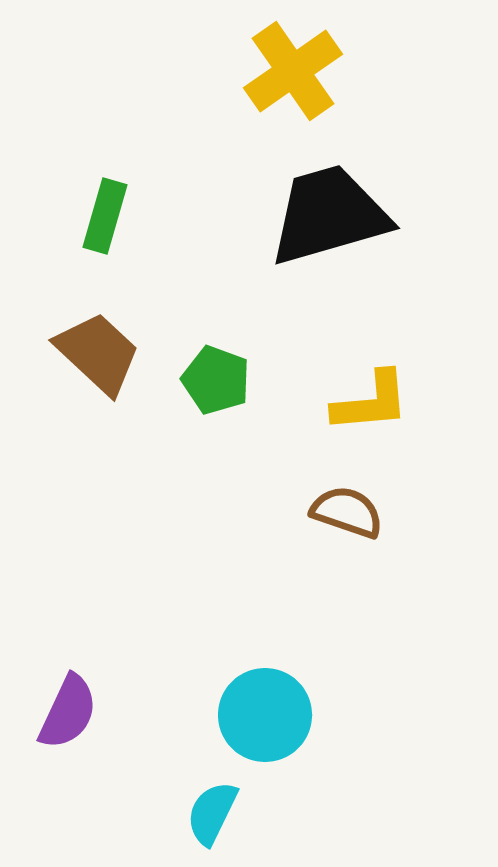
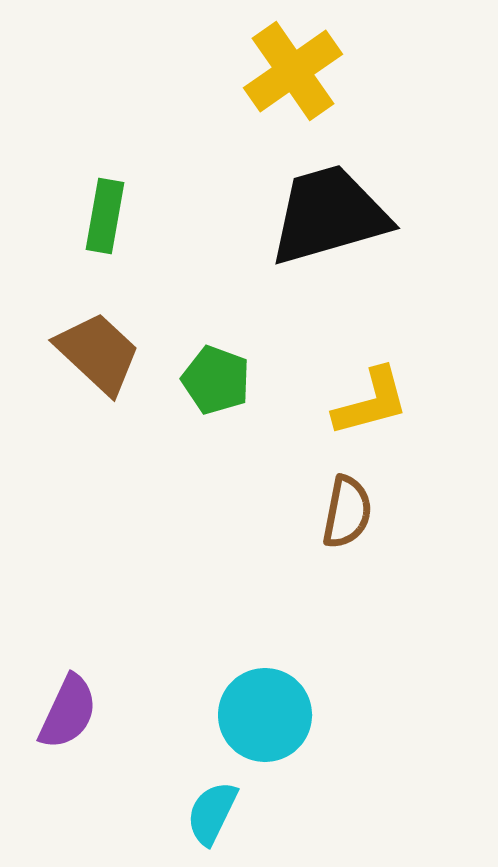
green rectangle: rotated 6 degrees counterclockwise
yellow L-shape: rotated 10 degrees counterclockwise
brown semicircle: rotated 82 degrees clockwise
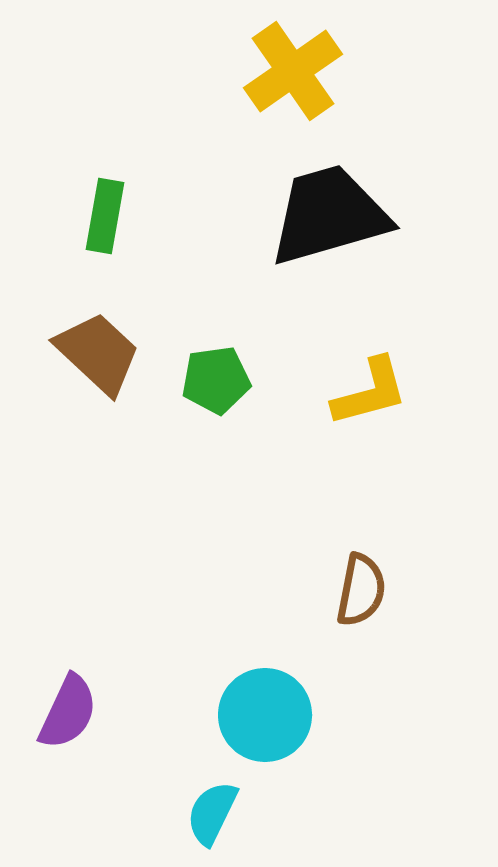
green pentagon: rotated 28 degrees counterclockwise
yellow L-shape: moved 1 px left, 10 px up
brown semicircle: moved 14 px right, 78 px down
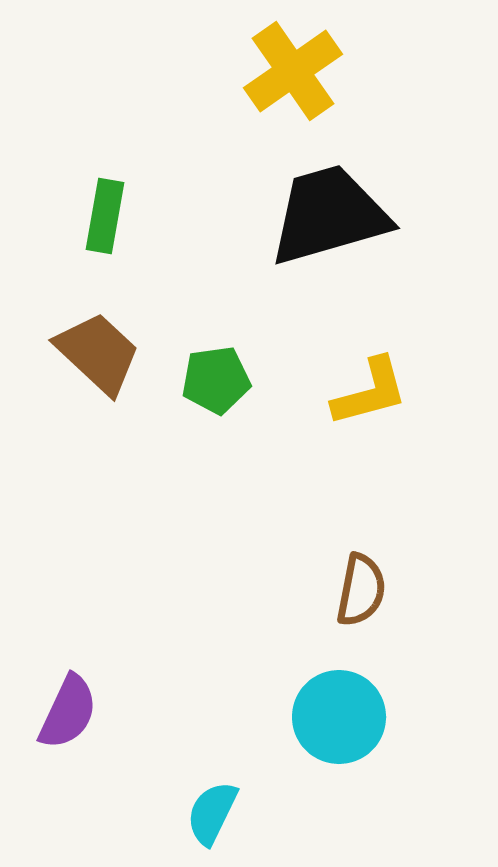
cyan circle: moved 74 px right, 2 px down
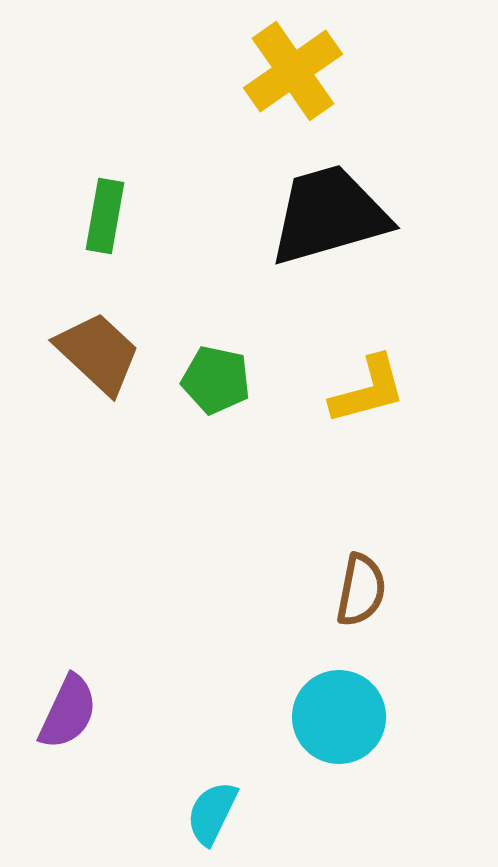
green pentagon: rotated 20 degrees clockwise
yellow L-shape: moved 2 px left, 2 px up
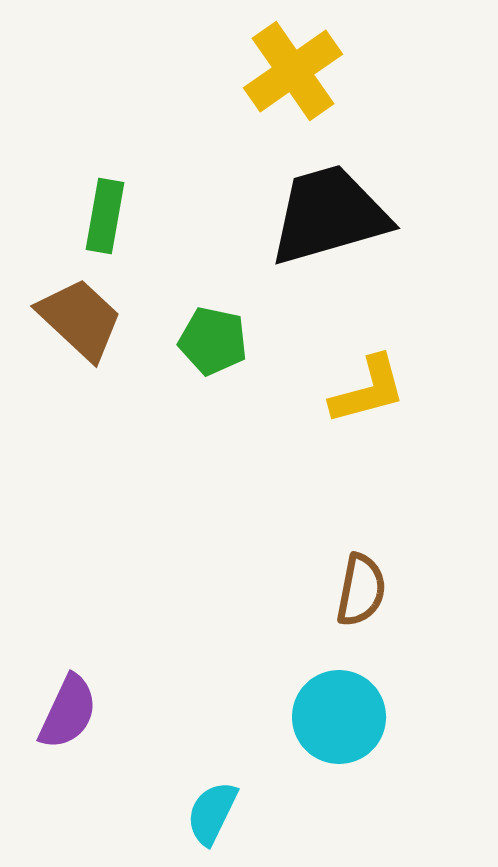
brown trapezoid: moved 18 px left, 34 px up
green pentagon: moved 3 px left, 39 px up
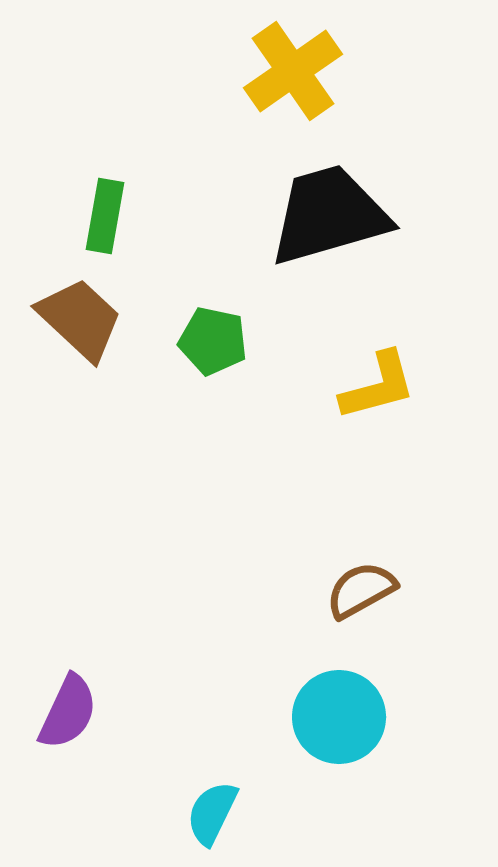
yellow L-shape: moved 10 px right, 4 px up
brown semicircle: rotated 130 degrees counterclockwise
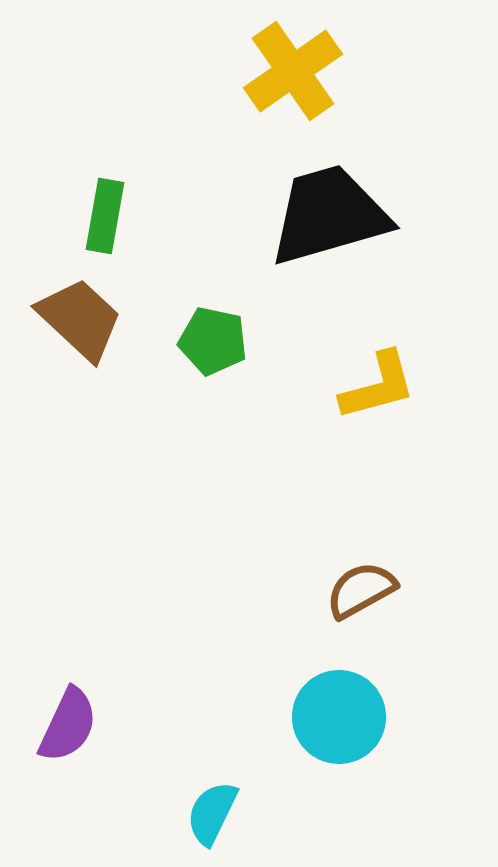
purple semicircle: moved 13 px down
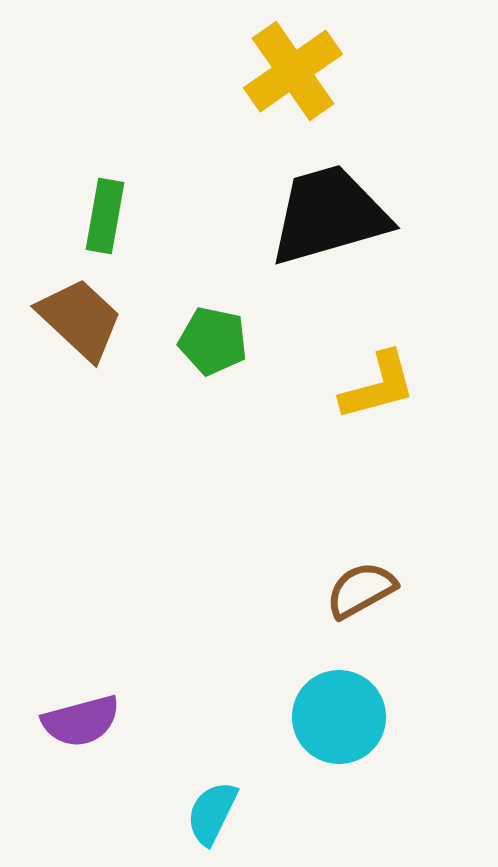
purple semicircle: moved 13 px right, 4 px up; rotated 50 degrees clockwise
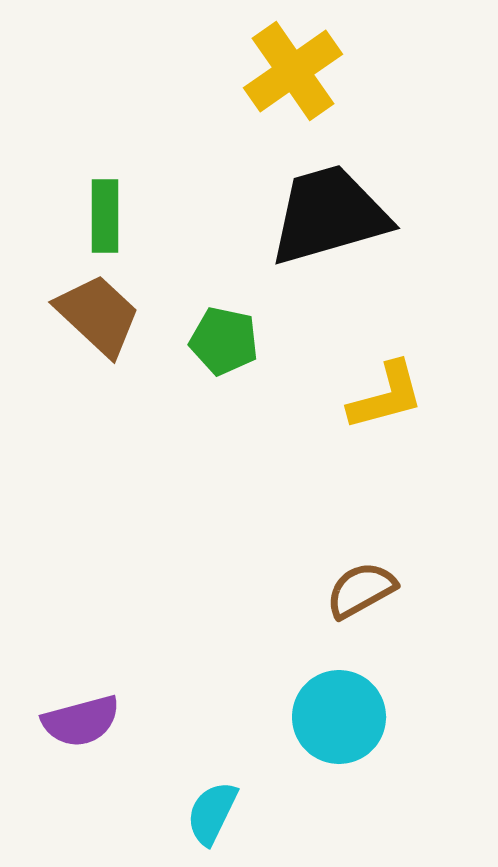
green rectangle: rotated 10 degrees counterclockwise
brown trapezoid: moved 18 px right, 4 px up
green pentagon: moved 11 px right
yellow L-shape: moved 8 px right, 10 px down
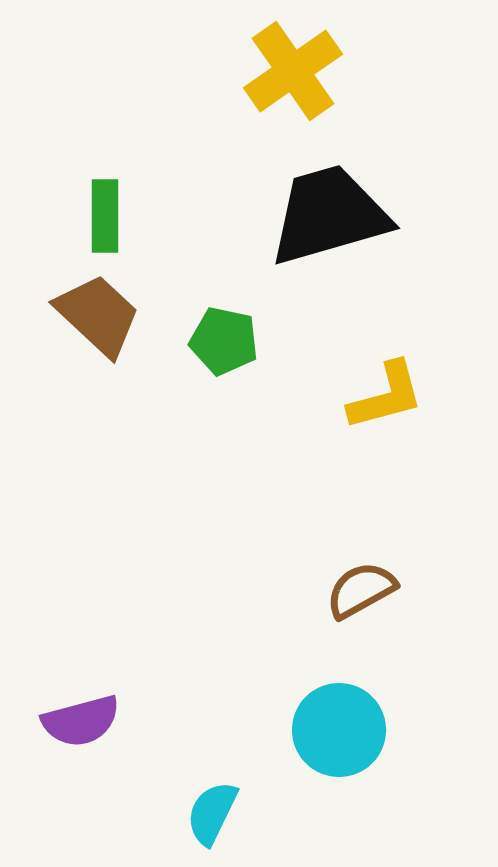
cyan circle: moved 13 px down
